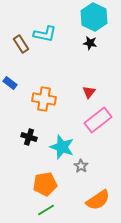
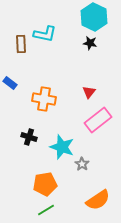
brown rectangle: rotated 30 degrees clockwise
gray star: moved 1 px right, 2 px up
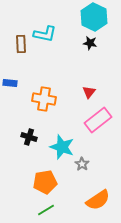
blue rectangle: rotated 32 degrees counterclockwise
orange pentagon: moved 2 px up
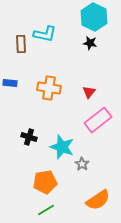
orange cross: moved 5 px right, 11 px up
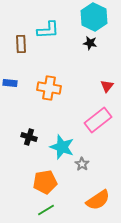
cyan L-shape: moved 3 px right, 4 px up; rotated 15 degrees counterclockwise
red triangle: moved 18 px right, 6 px up
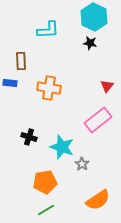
brown rectangle: moved 17 px down
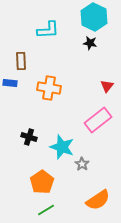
orange pentagon: moved 3 px left; rotated 25 degrees counterclockwise
